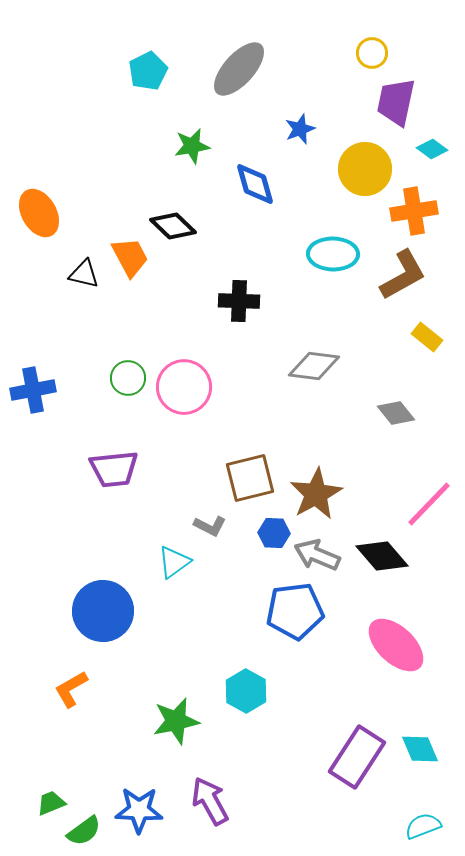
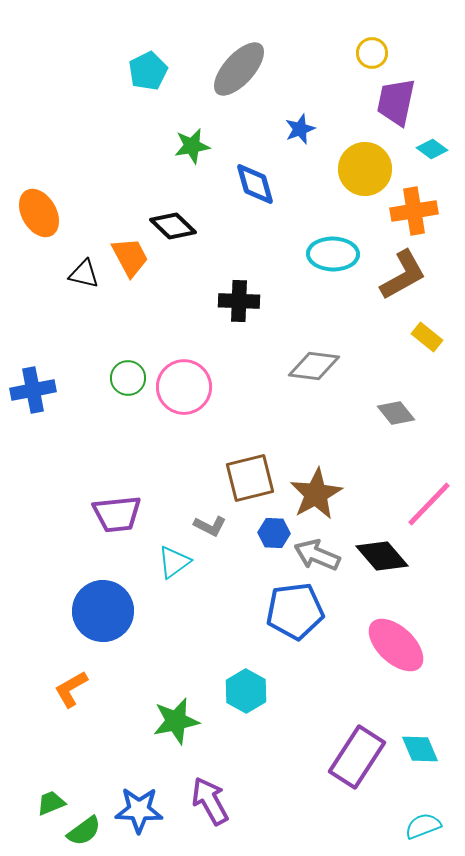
purple trapezoid at (114, 469): moved 3 px right, 45 px down
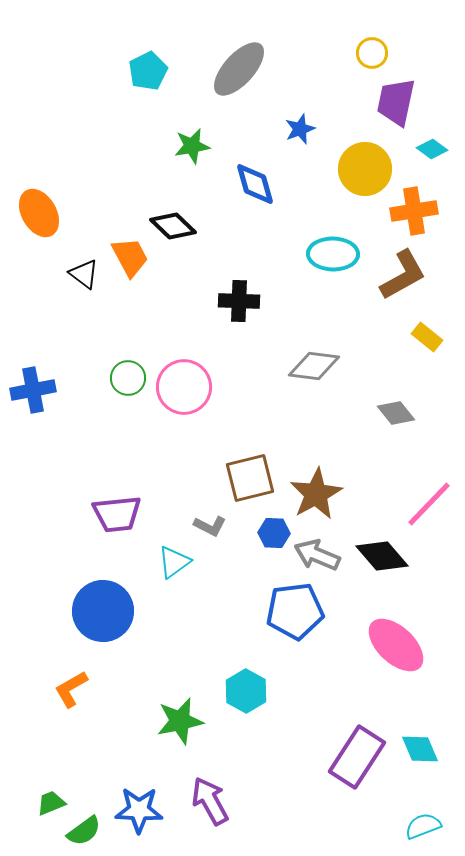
black triangle at (84, 274): rotated 24 degrees clockwise
green star at (176, 721): moved 4 px right
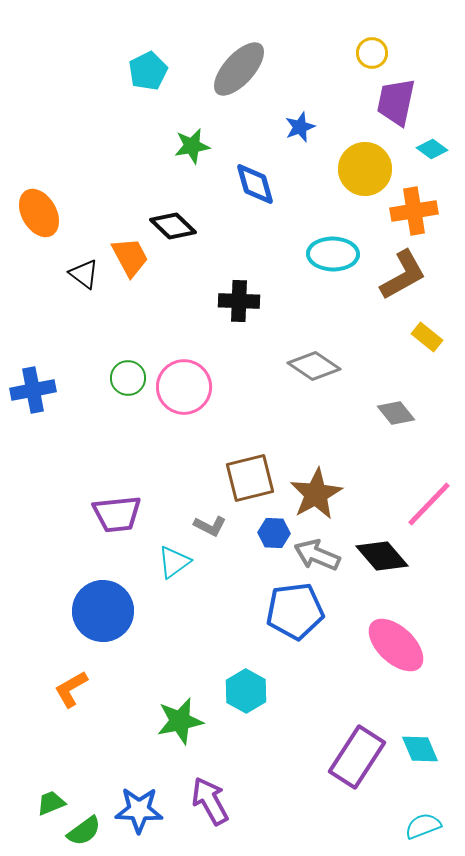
blue star at (300, 129): moved 2 px up
gray diamond at (314, 366): rotated 27 degrees clockwise
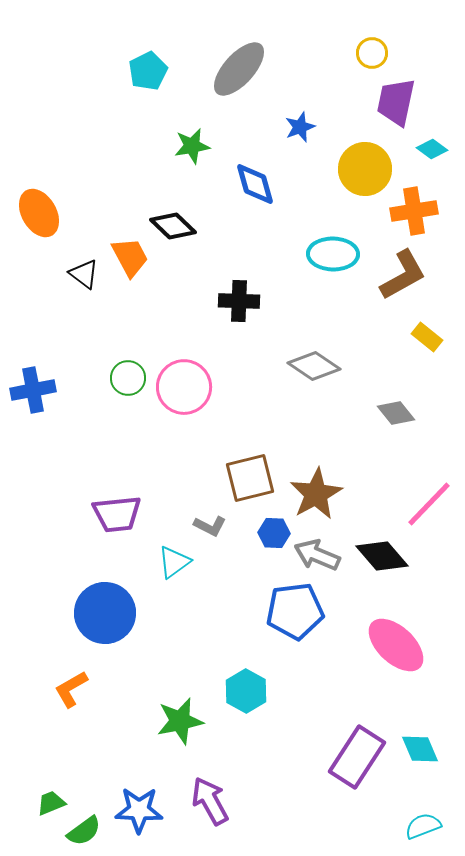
blue circle at (103, 611): moved 2 px right, 2 px down
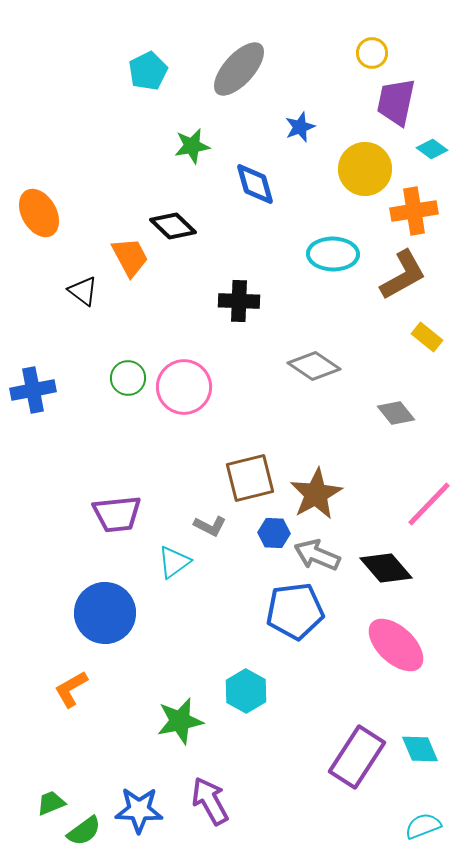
black triangle at (84, 274): moved 1 px left, 17 px down
black diamond at (382, 556): moved 4 px right, 12 px down
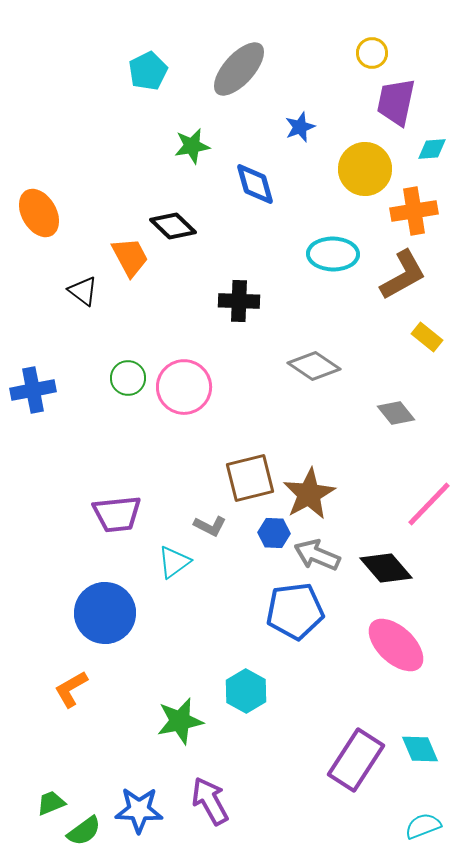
cyan diamond at (432, 149): rotated 40 degrees counterclockwise
brown star at (316, 494): moved 7 px left
purple rectangle at (357, 757): moved 1 px left, 3 px down
